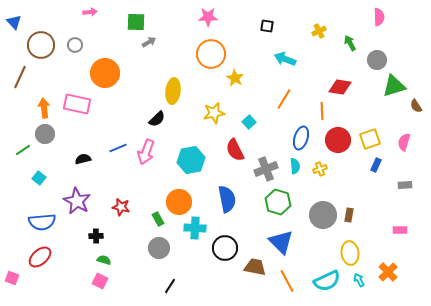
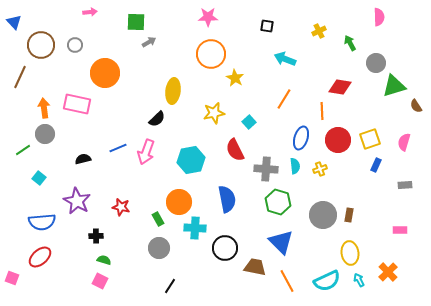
gray circle at (377, 60): moved 1 px left, 3 px down
gray cross at (266, 169): rotated 25 degrees clockwise
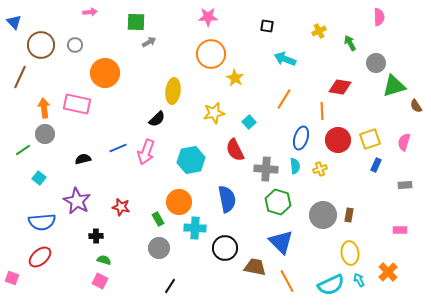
cyan semicircle at (327, 281): moved 4 px right, 4 px down
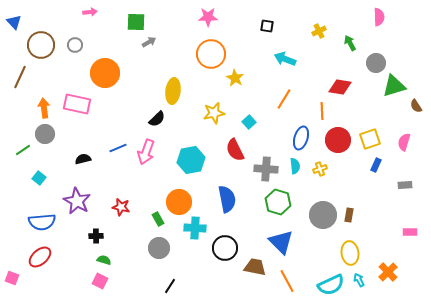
pink rectangle at (400, 230): moved 10 px right, 2 px down
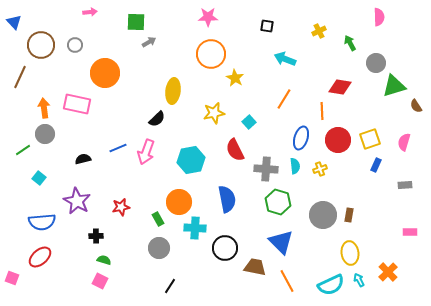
red star at (121, 207): rotated 24 degrees counterclockwise
